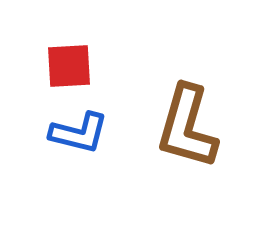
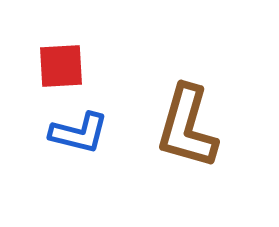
red square: moved 8 px left
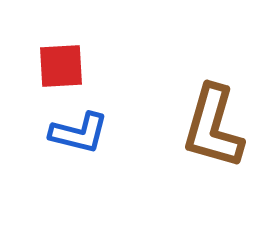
brown L-shape: moved 26 px right
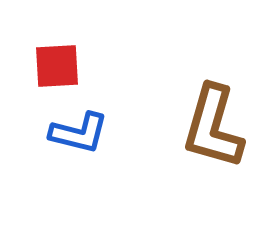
red square: moved 4 px left
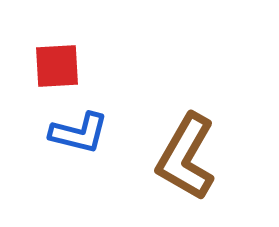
brown L-shape: moved 27 px left, 30 px down; rotated 14 degrees clockwise
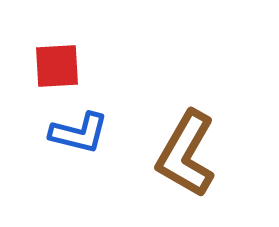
brown L-shape: moved 3 px up
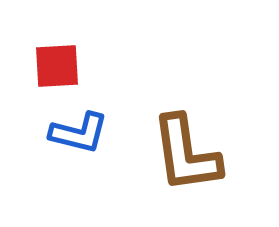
brown L-shape: rotated 38 degrees counterclockwise
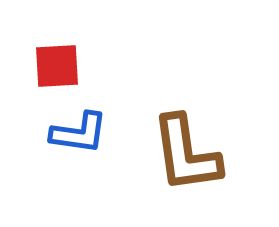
blue L-shape: rotated 6 degrees counterclockwise
